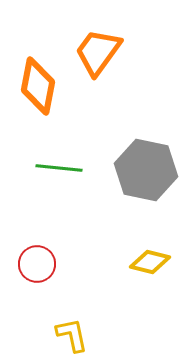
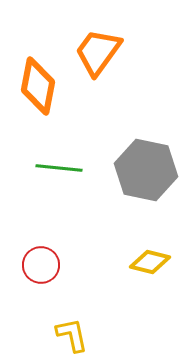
red circle: moved 4 px right, 1 px down
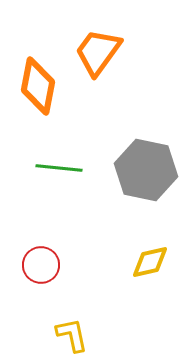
yellow diamond: rotated 27 degrees counterclockwise
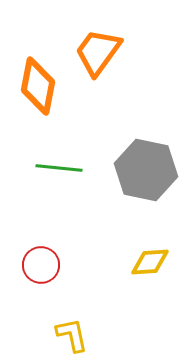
yellow diamond: rotated 9 degrees clockwise
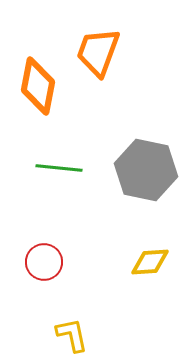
orange trapezoid: rotated 16 degrees counterclockwise
red circle: moved 3 px right, 3 px up
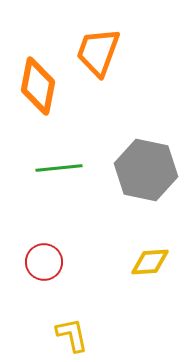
green line: rotated 12 degrees counterclockwise
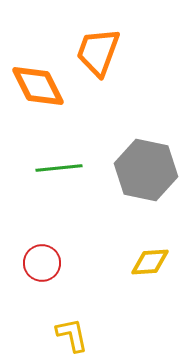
orange diamond: rotated 38 degrees counterclockwise
red circle: moved 2 px left, 1 px down
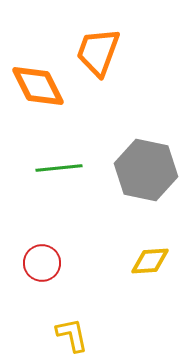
yellow diamond: moved 1 px up
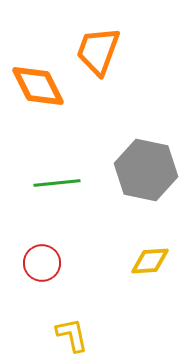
orange trapezoid: moved 1 px up
green line: moved 2 px left, 15 px down
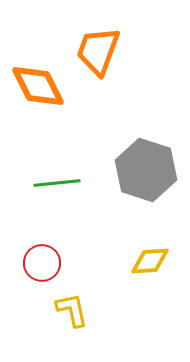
gray hexagon: rotated 6 degrees clockwise
yellow L-shape: moved 25 px up
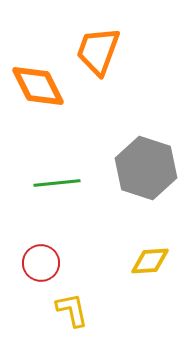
gray hexagon: moved 2 px up
red circle: moved 1 px left
